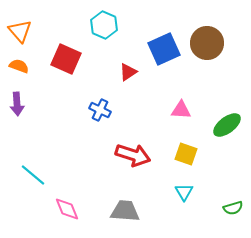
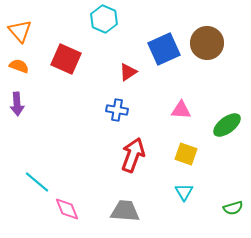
cyan hexagon: moved 6 px up
blue cross: moved 17 px right; rotated 15 degrees counterclockwise
red arrow: rotated 88 degrees counterclockwise
cyan line: moved 4 px right, 7 px down
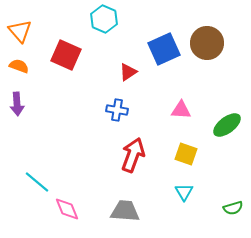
red square: moved 4 px up
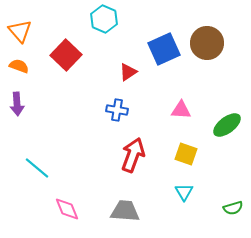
red square: rotated 20 degrees clockwise
cyan line: moved 14 px up
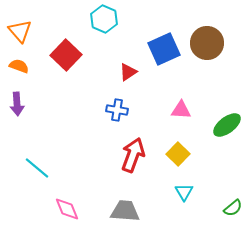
yellow square: moved 8 px left; rotated 25 degrees clockwise
green semicircle: rotated 24 degrees counterclockwise
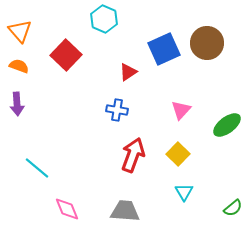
pink triangle: rotated 50 degrees counterclockwise
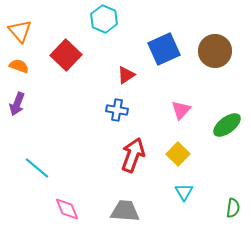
brown circle: moved 8 px right, 8 px down
red triangle: moved 2 px left, 3 px down
purple arrow: rotated 25 degrees clockwise
green semicircle: rotated 42 degrees counterclockwise
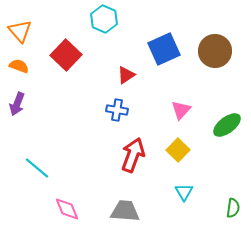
yellow square: moved 4 px up
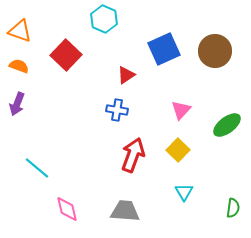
orange triangle: rotated 30 degrees counterclockwise
pink diamond: rotated 8 degrees clockwise
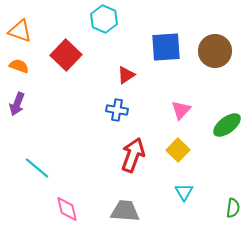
blue square: moved 2 px right, 2 px up; rotated 20 degrees clockwise
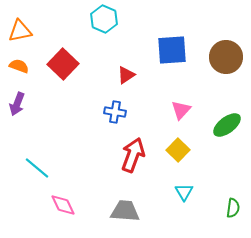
orange triangle: rotated 30 degrees counterclockwise
blue square: moved 6 px right, 3 px down
brown circle: moved 11 px right, 6 px down
red square: moved 3 px left, 9 px down
blue cross: moved 2 px left, 2 px down
pink diamond: moved 4 px left, 4 px up; rotated 12 degrees counterclockwise
